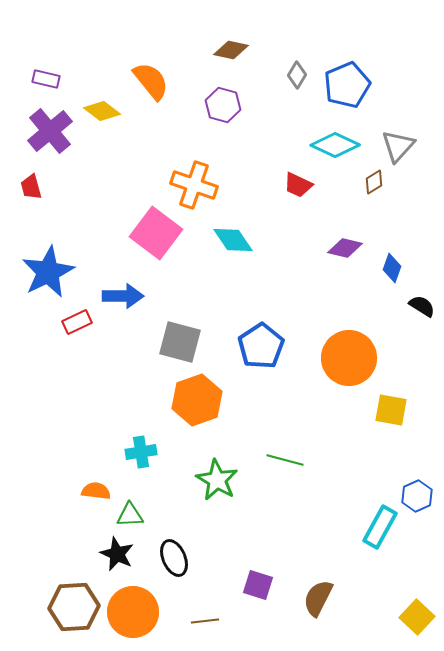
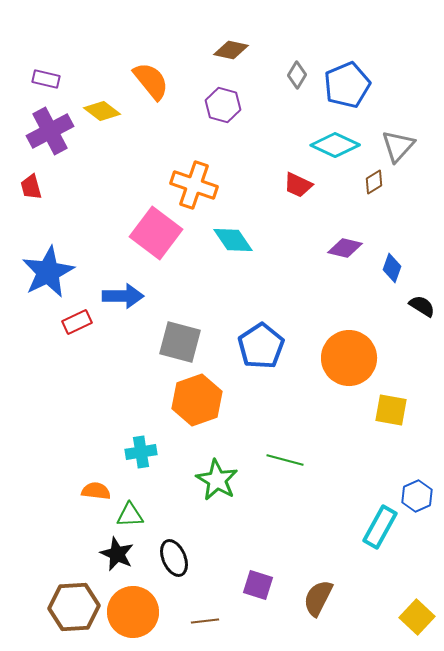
purple cross at (50, 131): rotated 12 degrees clockwise
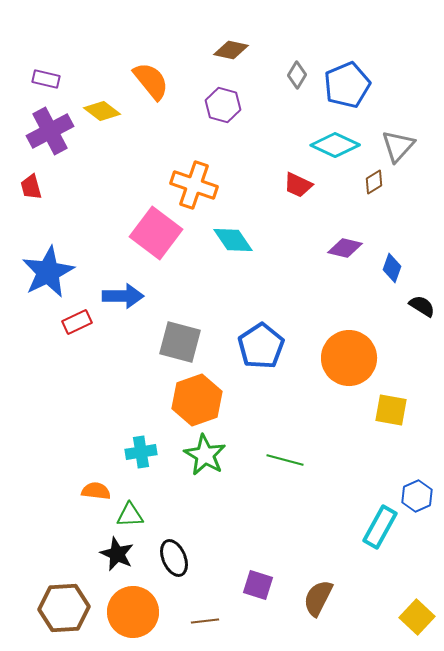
green star at (217, 480): moved 12 px left, 25 px up
brown hexagon at (74, 607): moved 10 px left, 1 px down
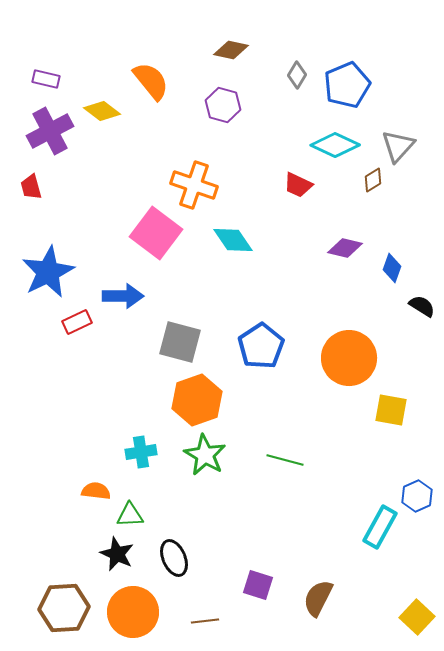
brown diamond at (374, 182): moved 1 px left, 2 px up
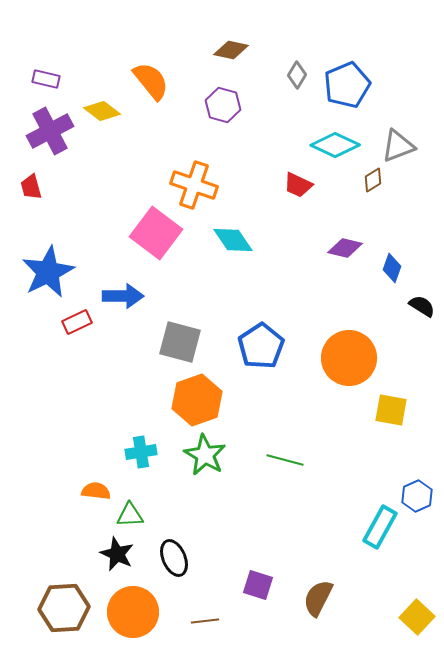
gray triangle at (398, 146): rotated 27 degrees clockwise
